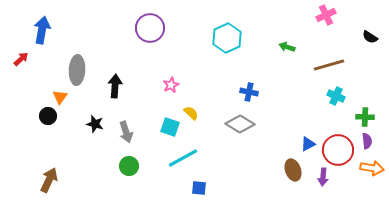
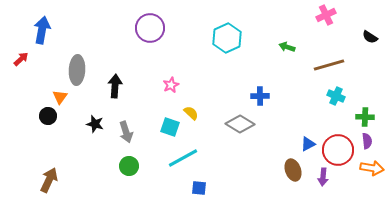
blue cross: moved 11 px right, 4 px down; rotated 12 degrees counterclockwise
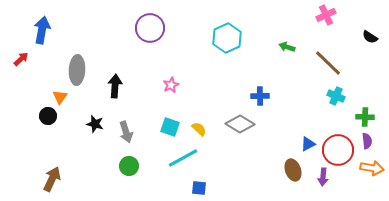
brown line: moved 1 px left, 2 px up; rotated 60 degrees clockwise
yellow semicircle: moved 8 px right, 16 px down
brown arrow: moved 3 px right, 1 px up
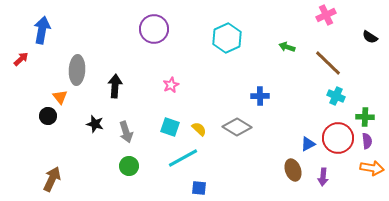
purple circle: moved 4 px right, 1 px down
orange triangle: rotated 14 degrees counterclockwise
gray diamond: moved 3 px left, 3 px down
red circle: moved 12 px up
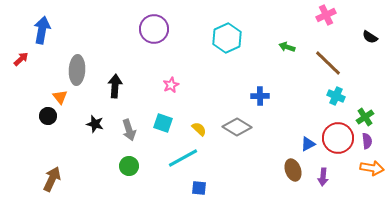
green cross: rotated 36 degrees counterclockwise
cyan square: moved 7 px left, 4 px up
gray arrow: moved 3 px right, 2 px up
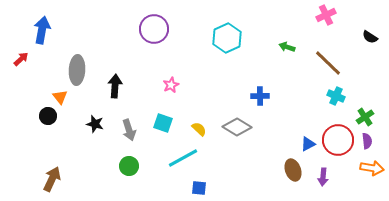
red circle: moved 2 px down
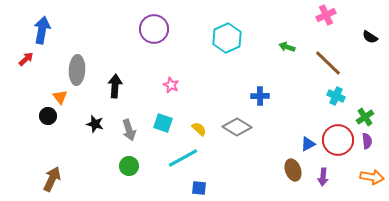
red arrow: moved 5 px right
pink star: rotated 21 degrees counterclockwise
orange arrow: moved 9 px down
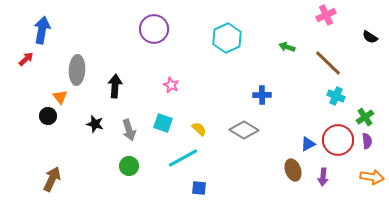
blue cross: moved 2 px right, 1 px up
gray diamond: moved 7 px right, 3 px down
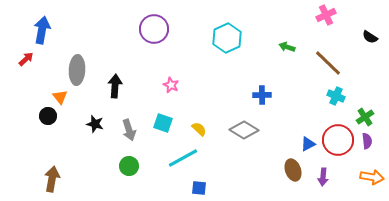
brown arrow: rotated 15 degrees counterclockwise
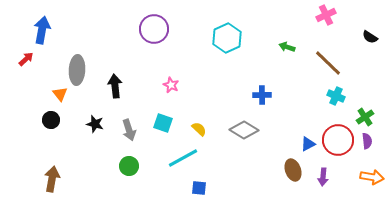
black arrow: rotated 10 degrees counterclockwise
orange triangle: moved 3 px up
black circle: moved 3 px right, 4 px down
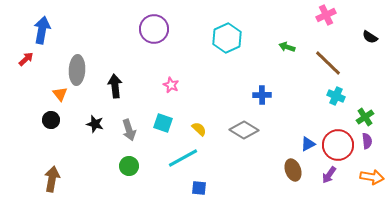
red circle: moved 5 px down
purple arrow: moved 6 px right, 2 px up; rotated 30 degrees clockwise
